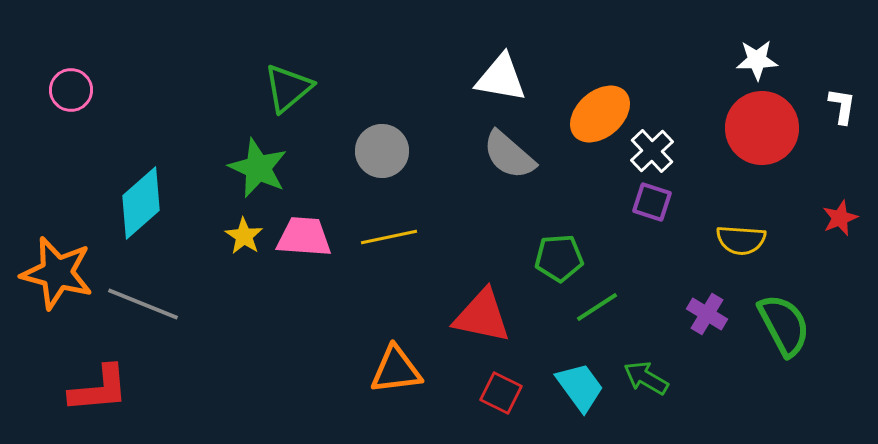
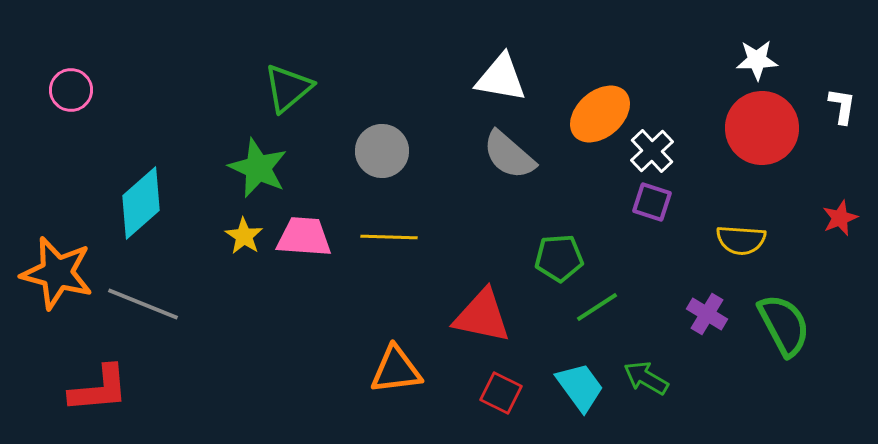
yellow line: rotated 14 degrees clockwise
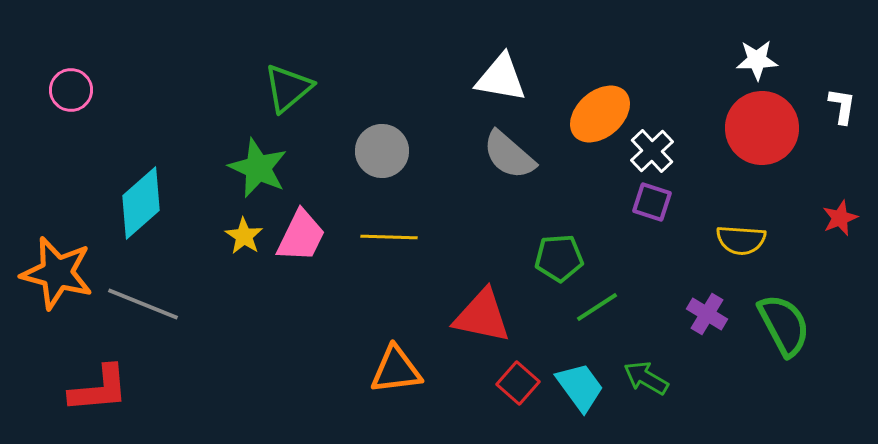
pink trapezoid: moved 3 px left, 1 px up; rotated 112 degrees clockwise
red square: moved 17 px right, 10 px up; rotated 15 degrees clockwise
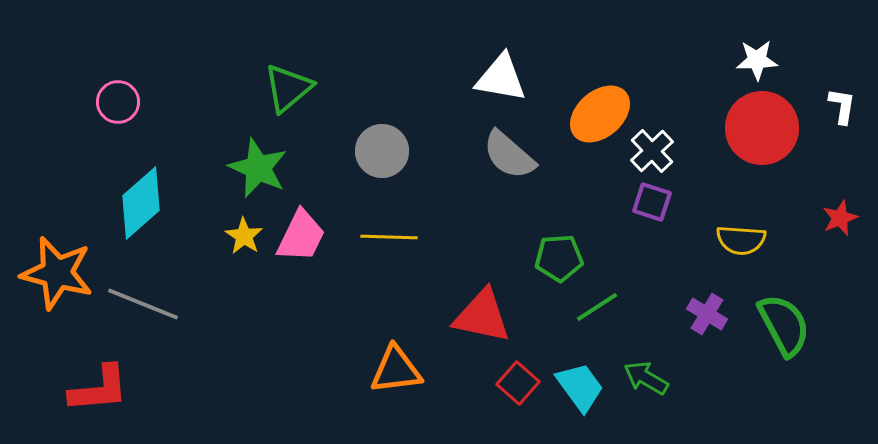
pink circle: moved 47 px right, 12 px down
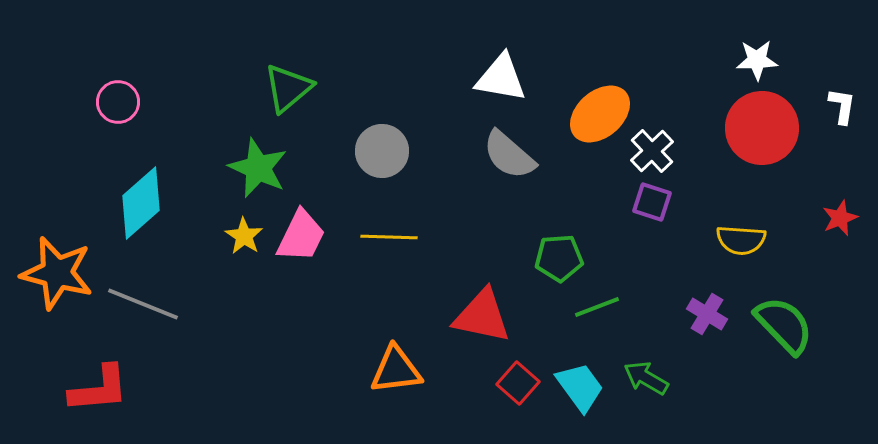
green line: rotated 12 degrees clockwise
green semicircle: rotated 16 degrees counterclockwise
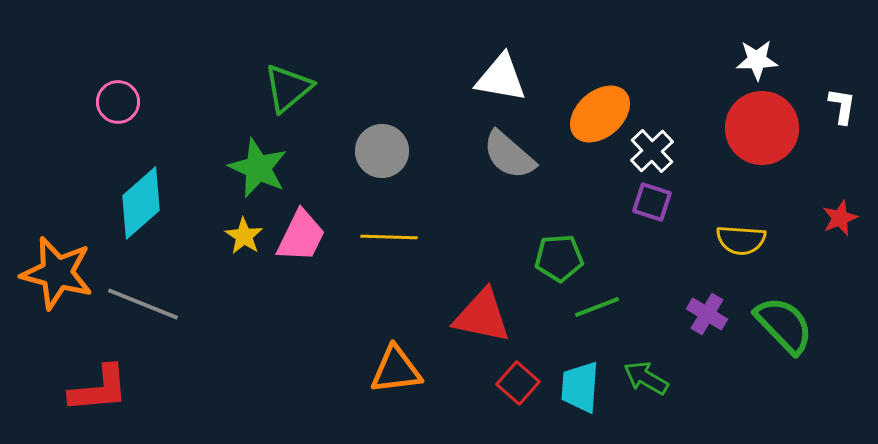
cyan trapezoid: rotated 140 degrees counterclockwise
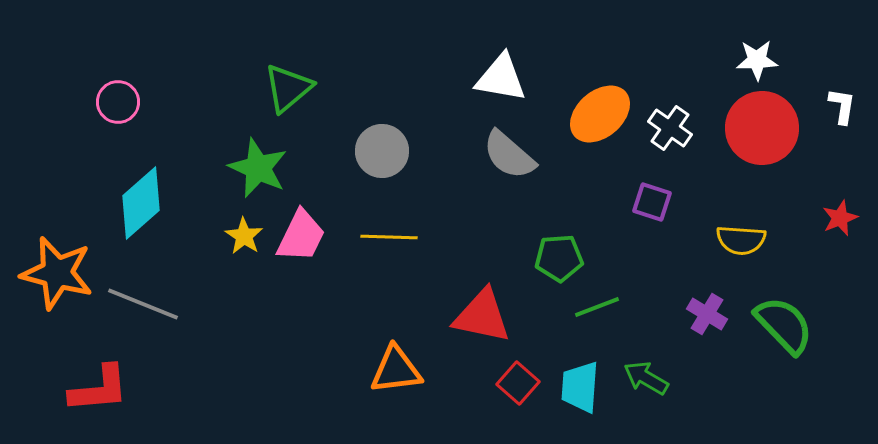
white cross: moved 18 px right, 23 px up; rotated 12 degrees counterclockwise
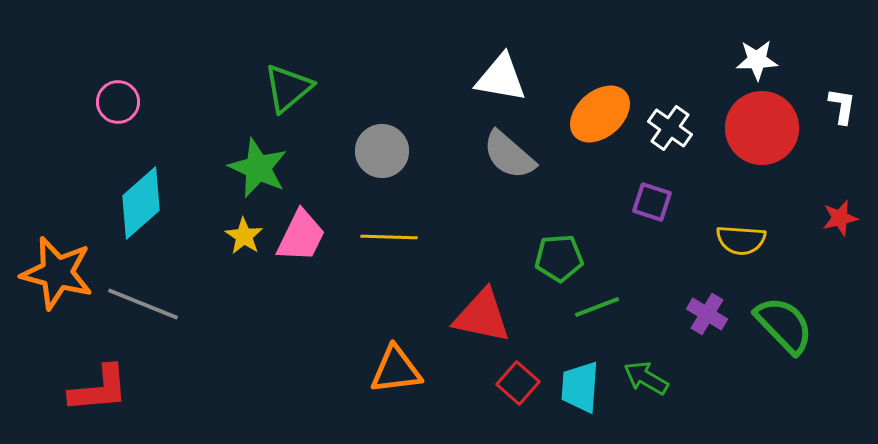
red star: rotated 9 degrees clockwise
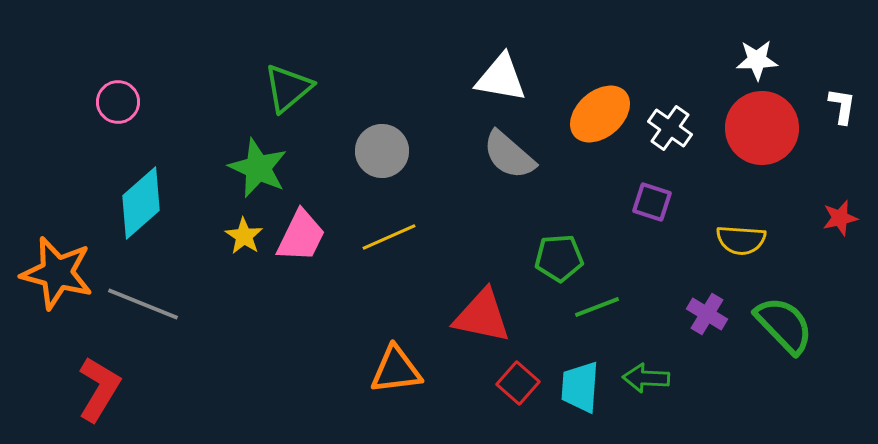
yellow line: rotated 26 degrees counterclockwise
green arrow: rotated 27 degrees counterclockwise
red L-shape: rotated 54 degrees counterclockwise
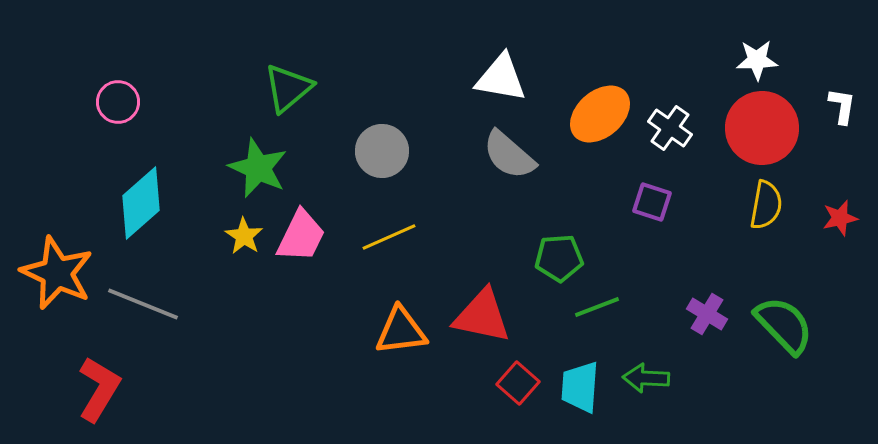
yellow semicircle: moved 25 px right, 35 px up; rotated 84 degrees counterclockwise
orange star: rotated 10 degrees clockwise
orange triangle: moved 5 px right, 39 px up
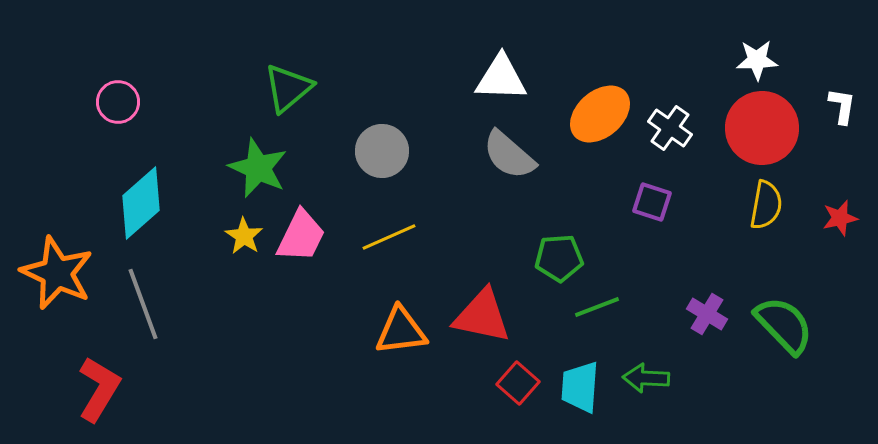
white triangle: rotated 8 degrees counterclockwise
gray line: rotated 48 degrees clockwise
